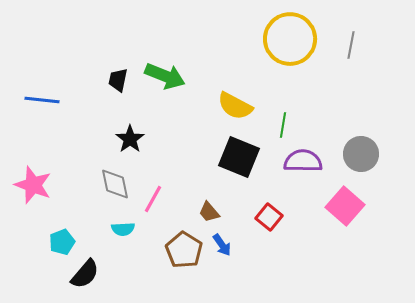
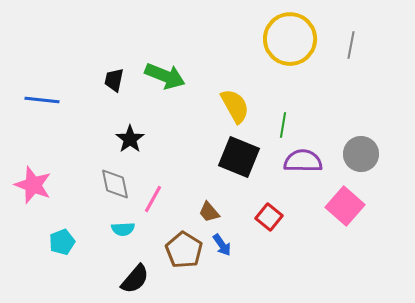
black trapezoid: moved 4 px left
yellow semicircle: rotated 147 degrees counterclockwise
black semicircle: moved 50 px right, 5 px down
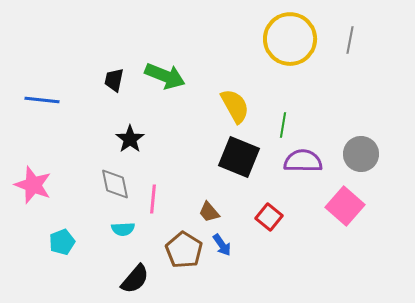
gray line: moved 1 px left, 5 px up
pink line: rotated 24 degrees counterclockwise
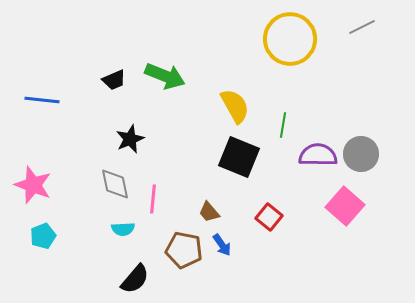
gray line: moved 12 px right, 13 px up; rotated 52 degrees clockwise
black trapezoid: rotated 125 degrees counterclockwise
black star: rotated 12 degrees clockwise
purple semicircle: moved 15 px right, 6 px up
cyan pentagon: moved 19 px left, 6 px up
brown pentagon: rotated 21 degrees counterclockwise
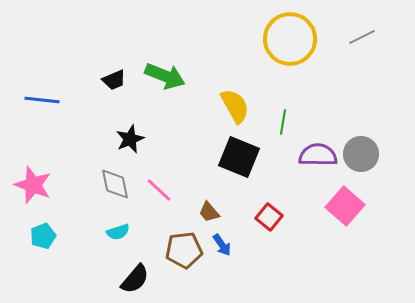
gray line: moved 10 px down
green line: moved 3 px up
pink line: moved 6 px right, 9 px up; rotated 52 degrees counterclockwise
cyan semicircle: moved 5 px left, 3 px down; rotated 15 degrees counterclockwise
brown pentagon: rotated 18 degrees counterclockwise
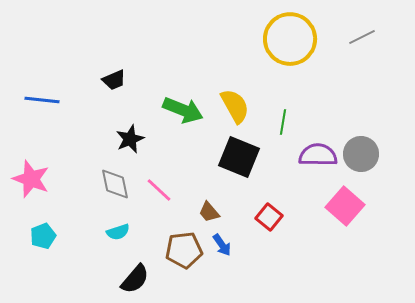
green arrow: moved 18 px right, 34 px down
pink star: moved 2 px left, 6 px up
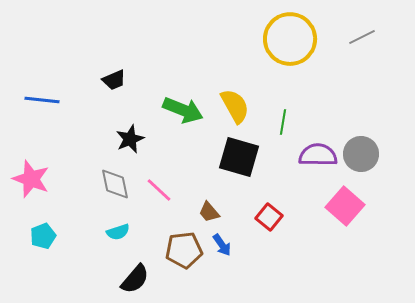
black square: rotated 6 degrees counterclockwise
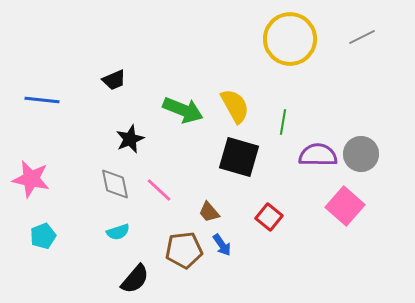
pink star: rotated 9 degrees counterclockwise
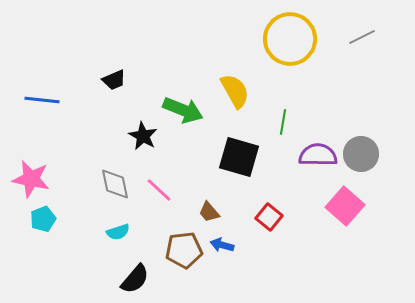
yellow semicircle: moved 15 px up
black star: moved 13 px right, 3 px up; rotated 20 degrees counterclockwise
cyan pentagon: moved 17 px up
blue arrow: rotated 140 degrees clockwise
